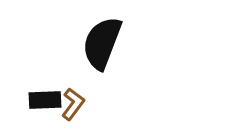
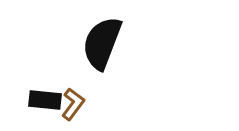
black rectangle: rotated 8 degrees clockwise
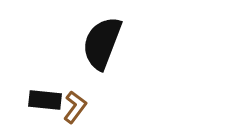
brown L-shape: moved 2 px right, 3 px down
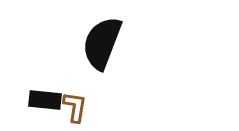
brown L-shape: rotated 28 degrees counterclockwise
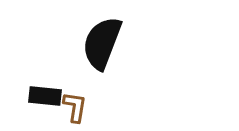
black rectangle: moved 4 px up
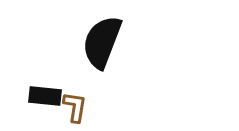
black semicircle: moved 1 px up
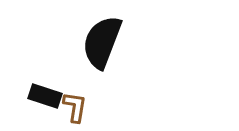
black rectangle: rotated 12 degrees clockwise
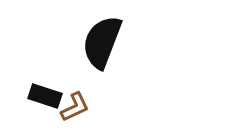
brown L-shape: rotated 56 degrees clockwise
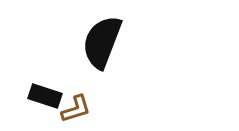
brown L-shape: moved 1 px right, 2 px down; rotated 8 degrees clockwise
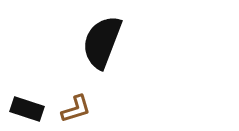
black rectangle: moved 18 px left, 13 px down
